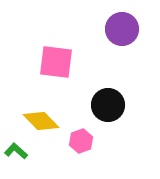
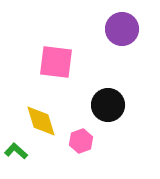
yellow diamond: rotated 27 degrees clockwise
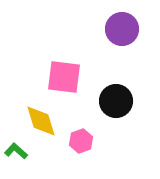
pink square: moved 8 px right, 15 px down
black circle: moved 8 px right, 4 px up
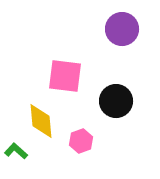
pink square: moved 1 px right, 1 px up
yellow diamond: rotated 12 degrees clockwise
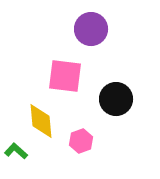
purple circle: moved 31 px left
black circle: moved 2 px up
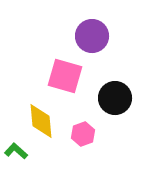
purple circle: moved 1 px right, 7 px down
pink square: rotated 9 degrees clockwise
black circle: moved 1 px left, 1 px up
pink hexagon: moved 2 px right, 7 px up
